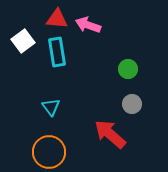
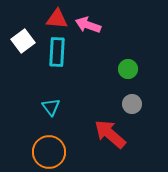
cyan rectangle: rotated 12 degrees clockwise
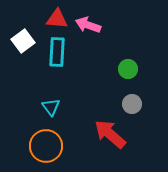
orange circle: moved 3 px left, 6 px up
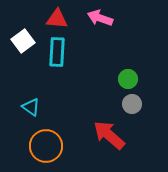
pink arrow: moved 12 px right, 7 px up
green circle: moved 10 px down
cyan triangle: moved 20 px left; rotated 18 degrees counterclockwise
red arrow: moved 1 px left, 1 px down
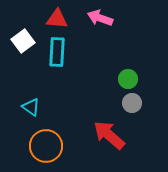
gray circle: moved 1 px up
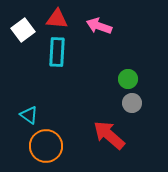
pink arrow: moved 1 px left, 8 px down
white square: moved 11 px up
cyan triangle: moved 2 px left, 8 px down
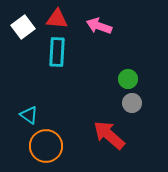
white square: moved 3 px up
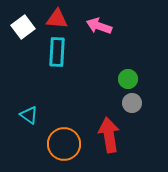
red arrow: rotated 40 degrees clockwise
orange circle: moved 18 px right, 2 px up
